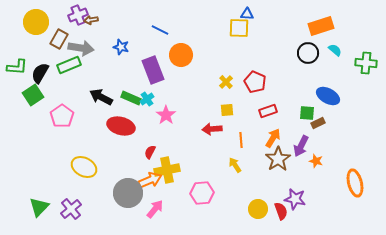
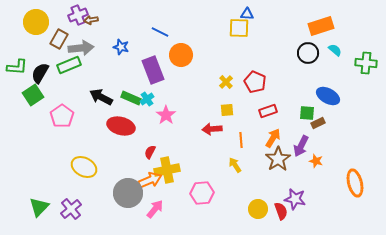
blue line at (160, 30): moved 2 px down
gray arrow at (81, 48): rotated 15 degrees counterclockwise
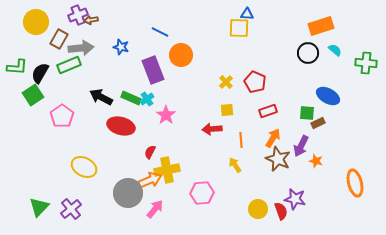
brown star at (278, 159): rotated 15 degrees counterclockwise
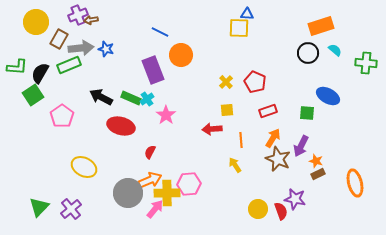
blue star at (121, 47): moved 15 px left, 2 px down
brown rectangle at (318, 123): moved 51 px down
yellow cross at (167, 170): moved 23 px down; rotated 10 degrees clockwise
pink hexagon at (202, 193): moved 13 px left, 9 px up
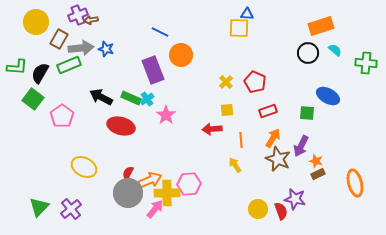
green square at (33, 95): moved 4 px down; rotated 20 degrees counterclockwise
red semicircle at (150, 152): moved 22 px left, 21 px down
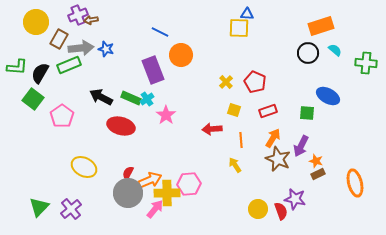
yellow square at (227, 110): moved 7 px right; rotated 24 degrees clockwise
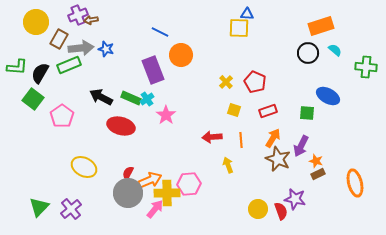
green cross at (366, 63): moved 4 px down
red arrow at (212, 129): moved 8 px down
yellow arrow at (235, 165): moved 7 px left; rotated 14 degrees clockwise
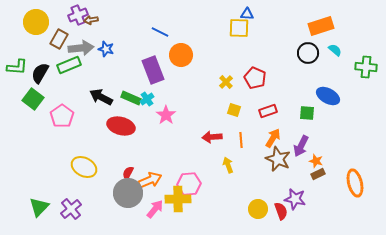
red pentagon at (255, 82): moved 4 px up
yellow cross at (167, 193): moved 11 px right, 6 px down
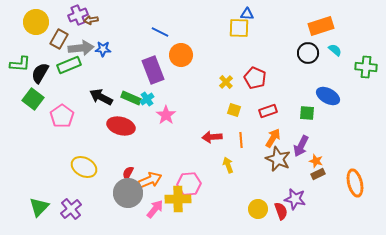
blue star at (106, 49): moved 3 px left; rotated 14 degrees counterclockwise
green L-shape at (17, 67): moved 3 px right, 3 px up
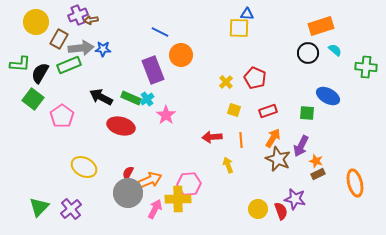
pink arrow at (155, 209): rotated 12 degrees counterclockwise
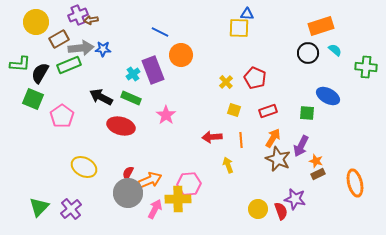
brown rectangle at (59, 39): rotated 30 degrees clockwise
green square at (33, 99): rotated 15 degrees counterclockwise
cyan cross at (147, 99): moved 14 px left, 25 px up
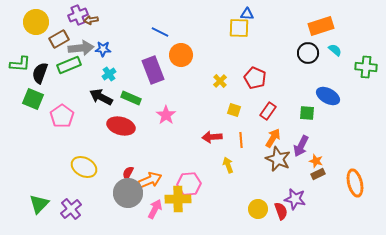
black semicircle at (40, 73): rotated 10 degrees counterclockwise
cyan cross at (133, 74): moved 24 px left
yellow cross at (226, 82): moved 6 px left, 1 px up
red rectangle at (268, 111): rotated 36 degrees counterclockwise
green triangle at (39, 207): moved 3 px up
